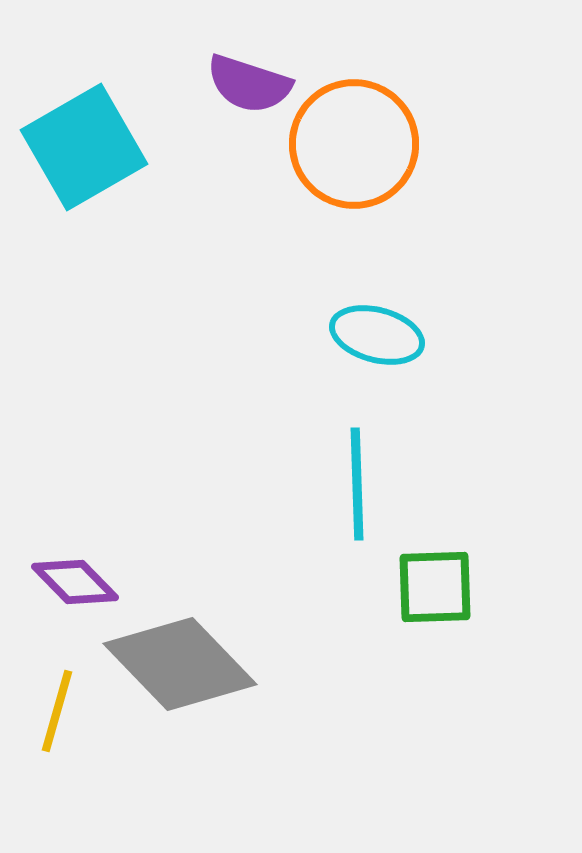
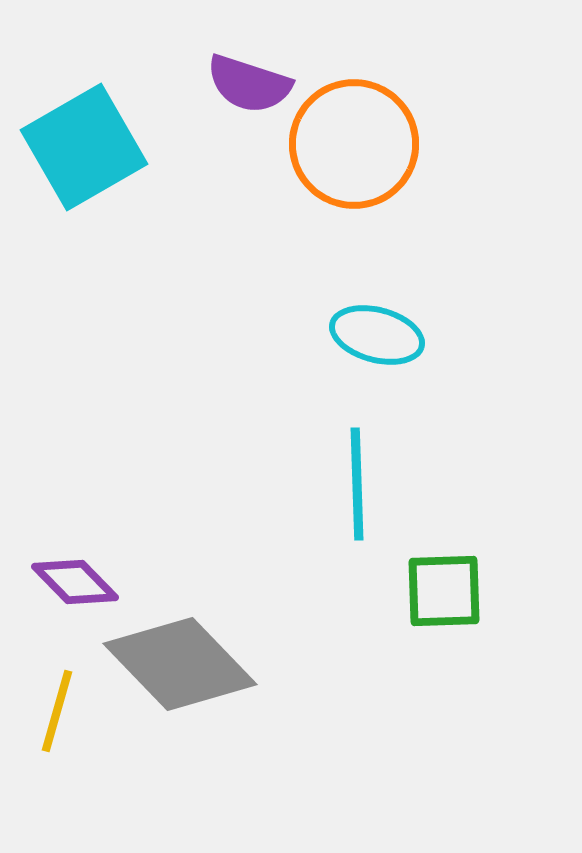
green square: moved 9 px right, 4 px down
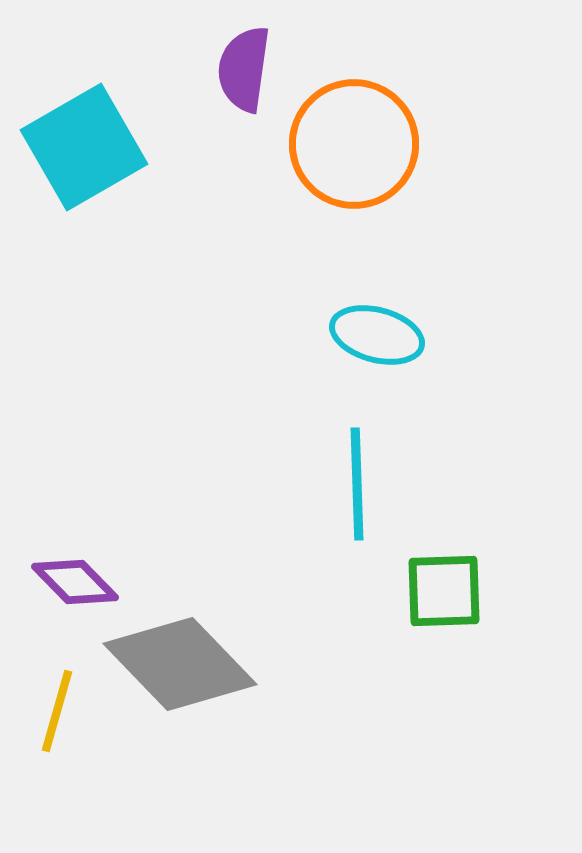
purple semicircle: moved 5 px left, 15 px up; rotated 80 degrees clockwise
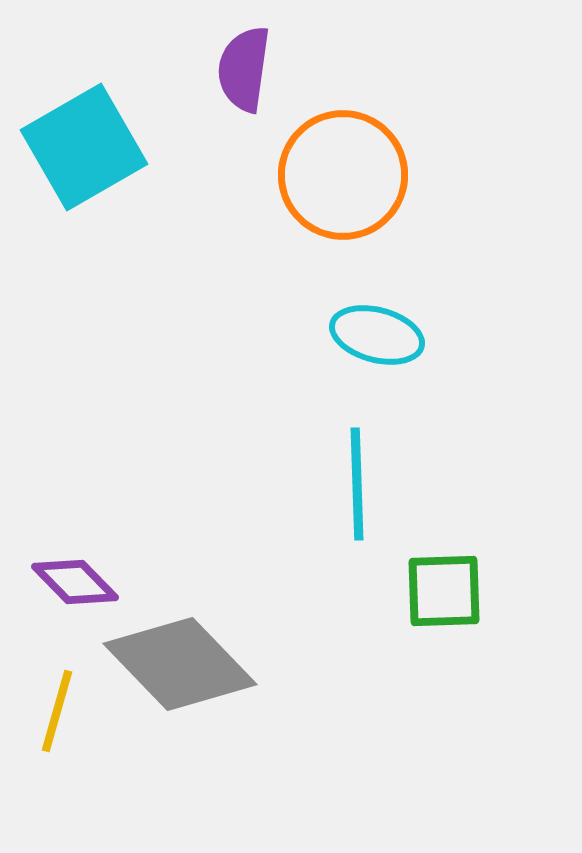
orange circle: moved 11 px left, 31 px down
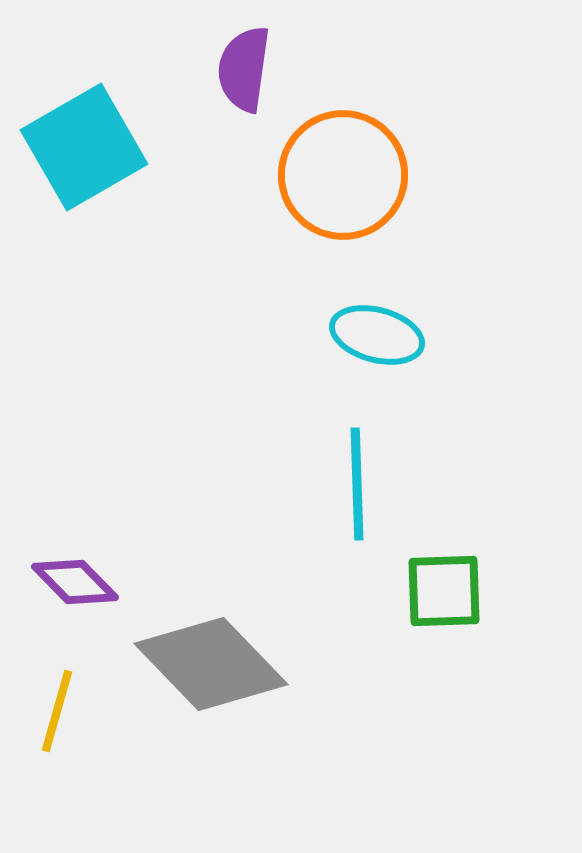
gray diamond: moved 31 px right
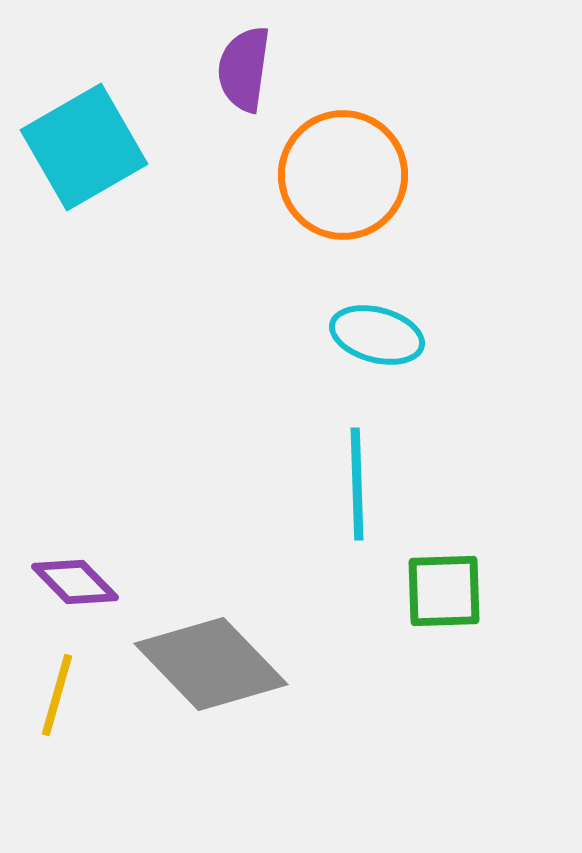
yellow line: moved 16 px up
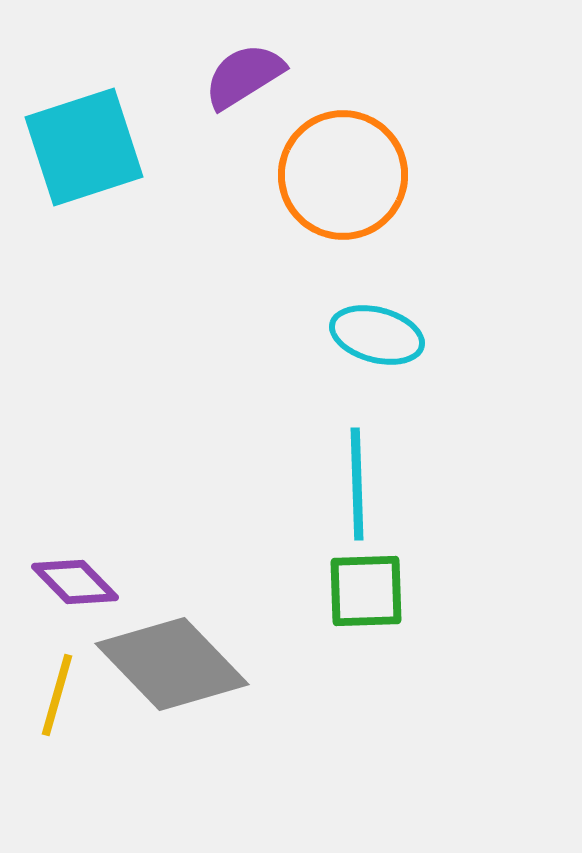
purple semicircle: moved 7 px down; rotated 50 degrees clockwise
cyan square: rotated 12 degrees clockwise
green square: moved 78 px left
gray diamond: moved 39 px left
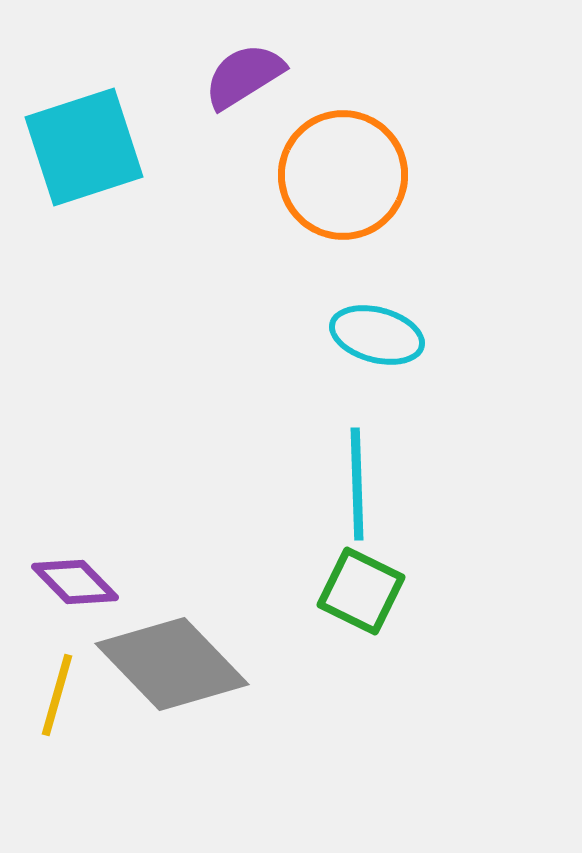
green square: moved 5 px left; rotated 28 degrees clockwise
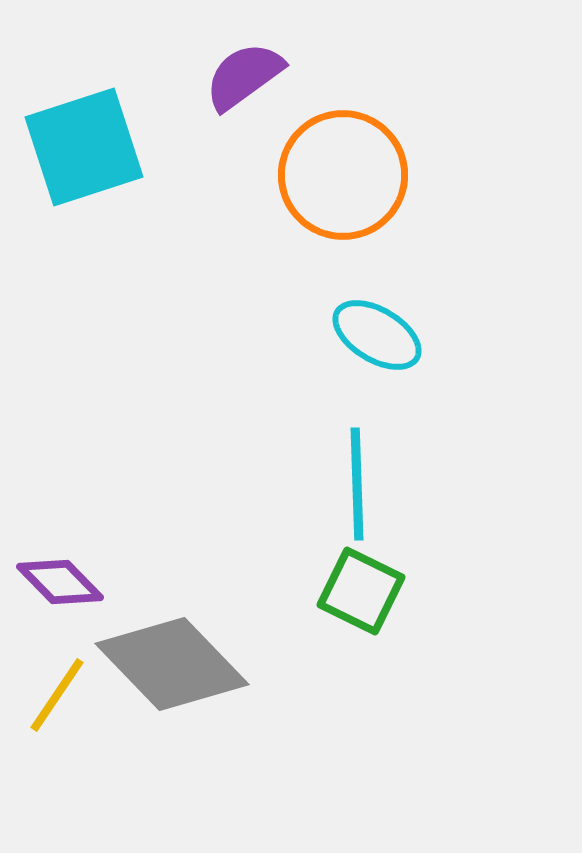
purple semicircle: rotated 4 degrees counterclockwise
cyan ellipse: rotated 16 degrees clockwise
purple diamond: moved 15 px left
yellow line: rotated 18 degrees clockwise
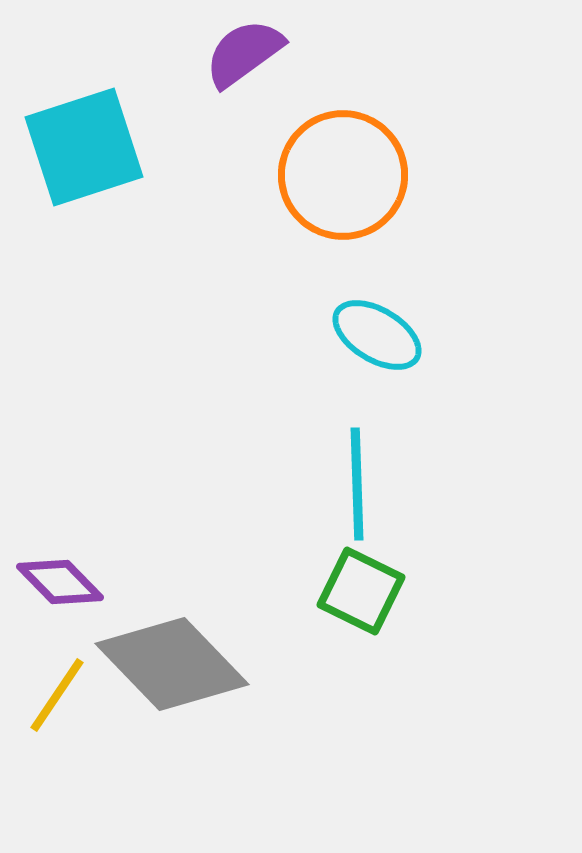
purple semicircle: moved 23 px up
